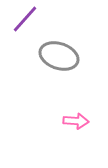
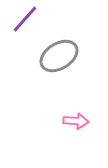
gray ellipse: rotated 51 degrees counterclockwise
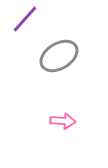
pink arrow: moved 13 px left
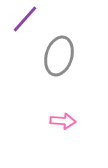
gray ellipse: rotated 42 degrees counterclockwise
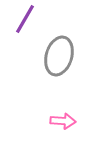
purple line: rotated 12 degrees counterclockwise
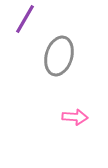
pink arrow: moved 12 px right, 4 px up
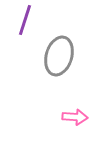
purple line: moved 1 px down; rotated 12 degrees counterclockwise
